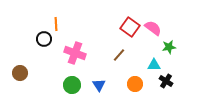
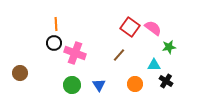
black circle: moved 10 px right, 4 px down
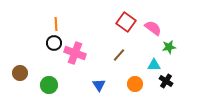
red square: moved 4 px left, 5 px up
green circle: moved 23 px left
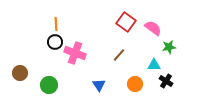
black circle: moved 1 px right, 1 px up
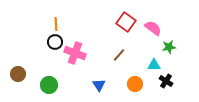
brown circle: moved 2 px left, 1 px down
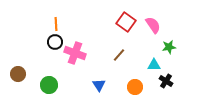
pink semicircle: moved 3 px up; rotated 18 degrees clockwise
orange circle: moved 3 px down
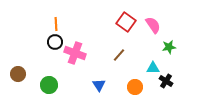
cyan triangle: moved 1 px left, 3 px down
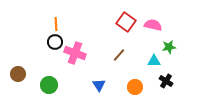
pink semicircle: rotated 42 degrees counterclockwise
cyan triangle: moved 1 px right, 7 px up
